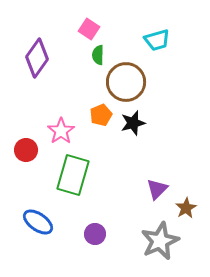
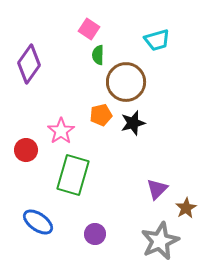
purple diamond: moved 8 px left, 6 px down
orange pentagon: rotated 10 degrees clockwise
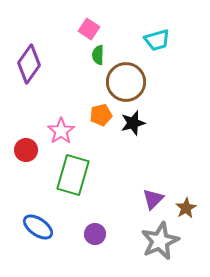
purple triangle: moved 4 px left, 10 px down
blue ellipse: moved 5 px down
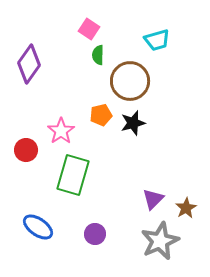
brown circle: moved 4 px right, 1 px up
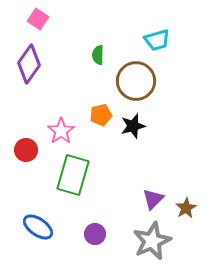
pink square: moved 51 px left, 10 px up
brown circle: moved 6 px right
black star: moved 3 px down
gray star: moved 8 px left
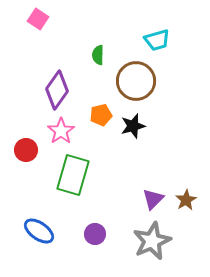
purple diamond: moved 28 px right, 26 px down
brown star: moved 8 px up
blue ellipse: moved 1 px right, 4 px down
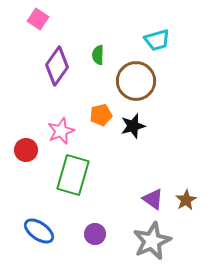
purple diamond: moved 24 px up
pink star: rotated 12 degrees clockwise
purple triangle: rotated 40 degrees counterclockwise
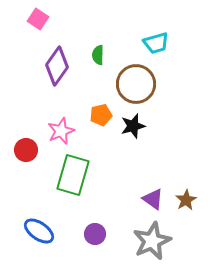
cyan trapezoid: moved 1 px left, 3 px down
brown circle: moved 3 px down
